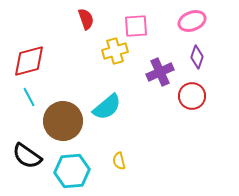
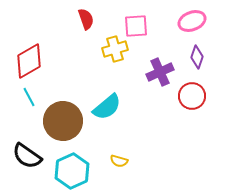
yellow cross: moved 2 px up
red diamond: rotated 15 degrees counterclockwise
yellow semicircle: rotated 60 degrees counterclockwise
cyan hexagon: rotated 20 degrees counterclockwise
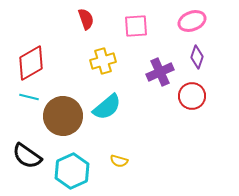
yellow cross: moved 12 px left, 12 px down
red diamond: moved 2 px right, 2 px down
cyan line: rotated 48 degrees counterclockwise
brown circle: moved 5 px up
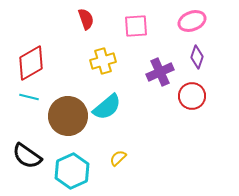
brown circle: moved 5 px right
yellow semicircle: moved 1 px left, 3 px up; rotated 120 degrees clockwise
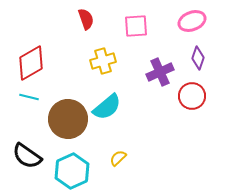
purple diamond: moved 1 px right, 1 px down
brown circle: moved 3 px down
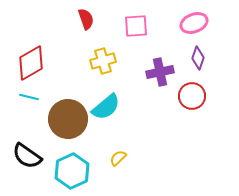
pink ellipse: moved 2 px right, 2 px down
purple cross: rotated 12 degrees clockwise
cyan semicircle: moved 1 px left
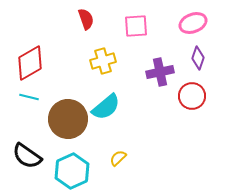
pink ellipse: moved 1 px left
red diamond: moved 1 px left
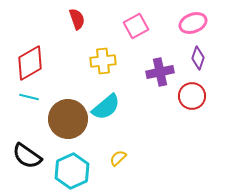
red semicircle: moved 9 px left
pink square: rotated 25 degrees counterclockwise
yellow cross: rotated 10 degrees clockwise
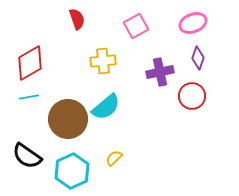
cyan line: rotated 24 degrees counterclockwise
yellow semicircle: moved 4 px left
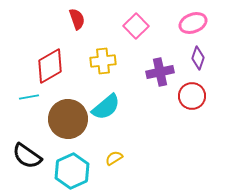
pink square: rotated 15 degrees counterclockwise
red diamond: moved 20 px right, 3 px down
yellow semicircle: rotated 12 degrees clockwise
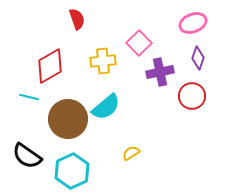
pink square: moved 3 px right, 17 px down
cyan line: rotated 24 degrees clockwise
yellow semicircle: moved 17 px right, 5 px up
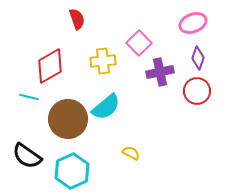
red circle: moved 5 px right, 5 px up
yellow semicircle: rotated 60 degrees clockwise
